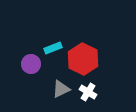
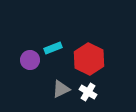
red hexagon: moved 6 px right
purple circle: moved 1 px left, 4 px up
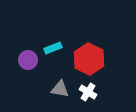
purple circle: moved 2 px left
gray triangle: moved 1 px left; rotated 36 degrees clockwise
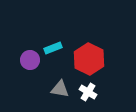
purple circle: moved 2 px right
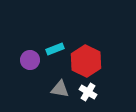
cyan rectangle: moved 2 px right, 1 px down
red hexagon: moved 3 px left, 2 px down
